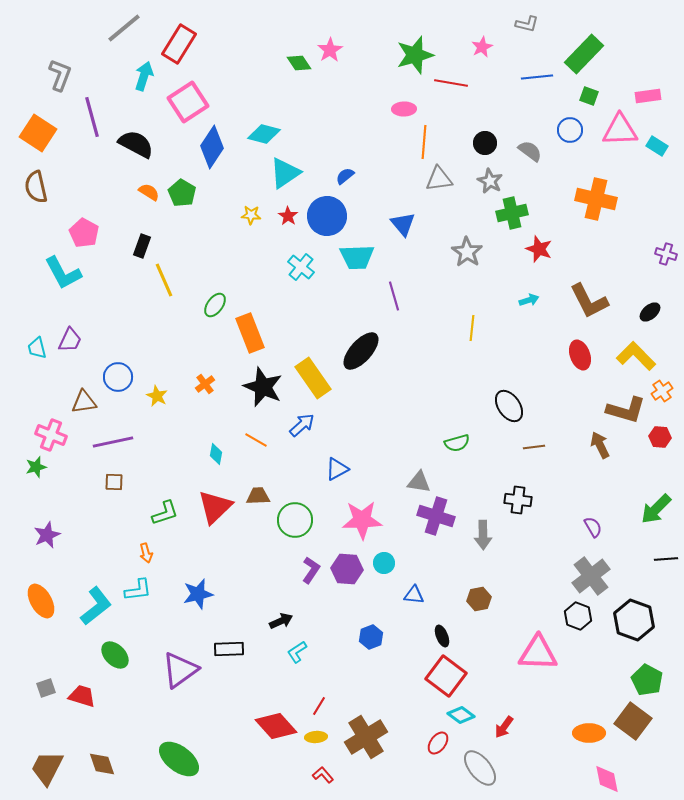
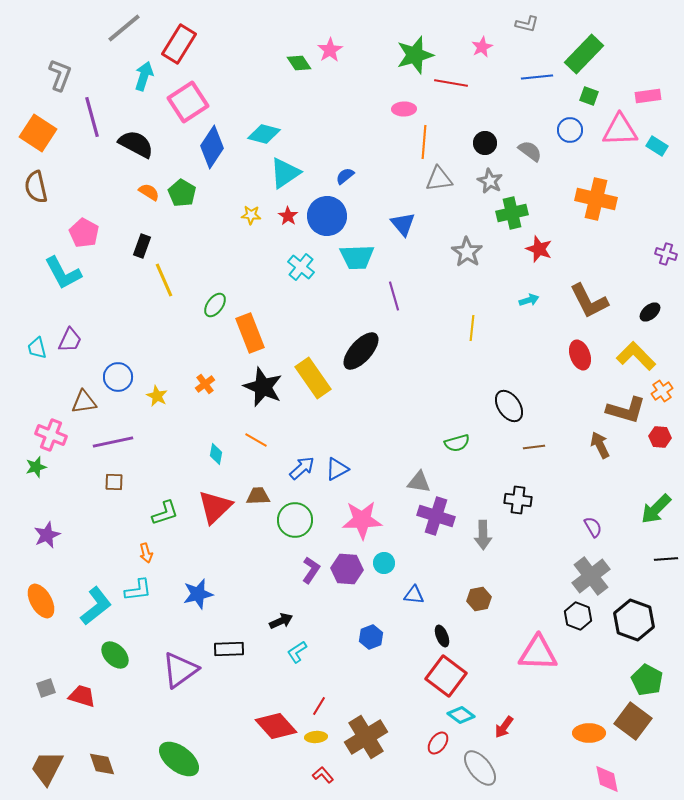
blue arrow at (302, 425): moved 43 px down
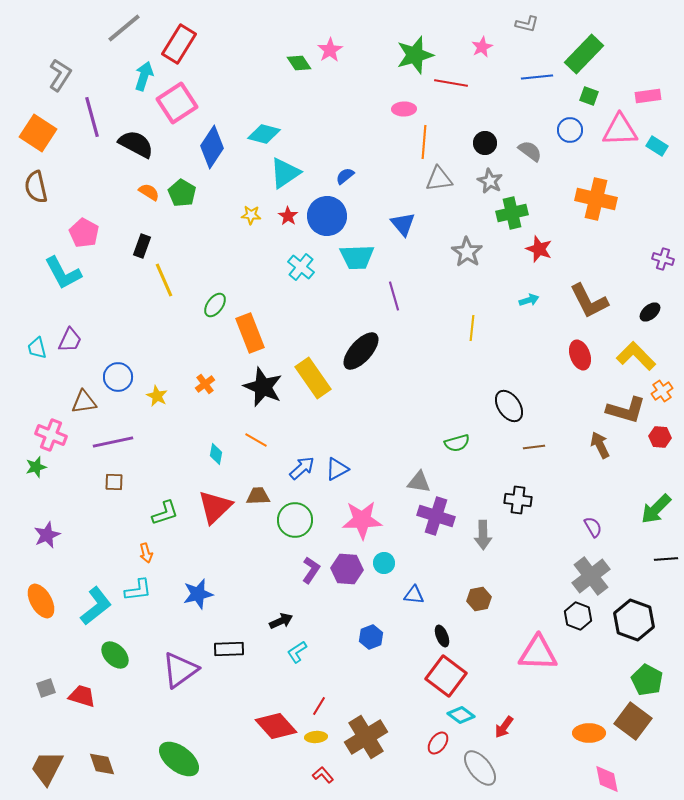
gray L-shape at (60, 75): rotated 12 degrees clockwise
pink square at (188, 102): moved 11 px left, 1 px down
purple cross at (666, 254): moved 3 px left, 5 px down
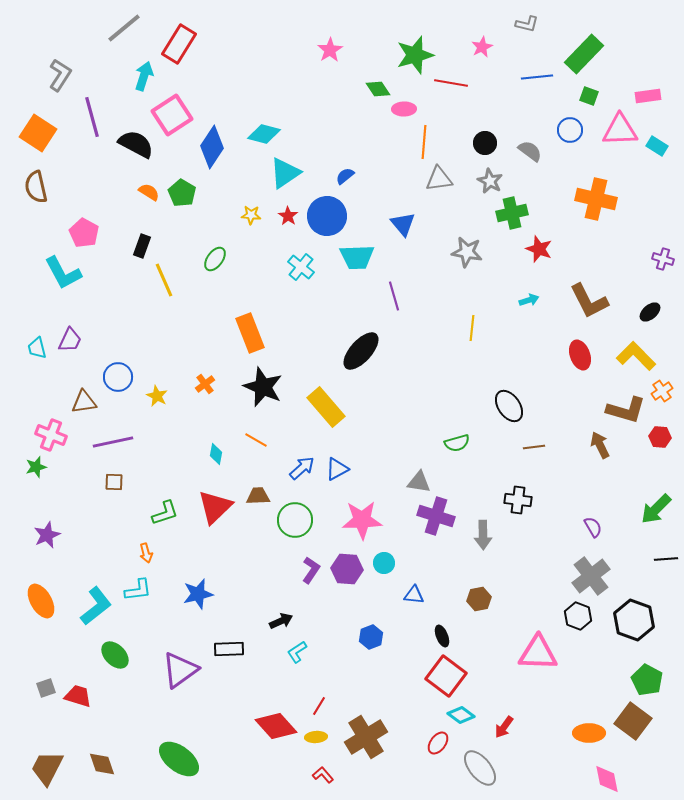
green diamond at (299, 63): moved 79 px right, 26 px down
pink square at (177, 103): moved 5 px left, 12 px down
gray star at (467, 252): rotated 24 degrees counterclockwise
green ellipse at (215, 305): moved 46 px up
yellow rectangle at (313, 378): moved 13 px right, 29 px down; rotated 6 degrees counterclockwise
red trapezoid at (82, 696): moved 4 px left
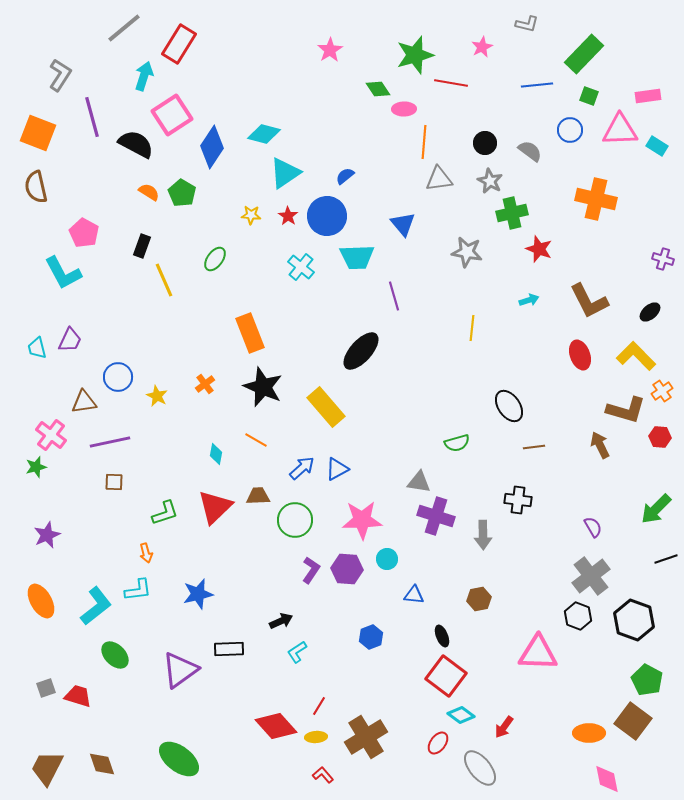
blue line at (537, 77): moved 8 px down
orange square at (38, 133): rotated 12 degrees counterclockwise
pink cross at (51, 435): rotated 16 degrees clockwise
purple line at (113, 442): moved 3 px left
black line at (666, 559): rotated 15 degrees counterclockwise
cyan circle at (384, 563): moved 3 px right, 4 px up
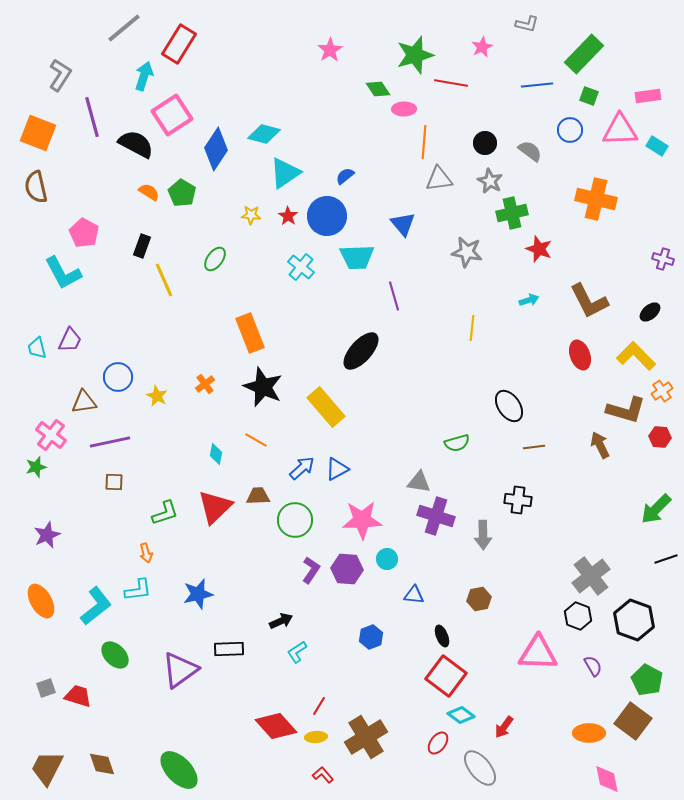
blue diamond at (212, 147): moved 4 px right, 2 px down
purple semicircle at (593, 527): moved 139 px down
green ellipse at (179, 759): moved 11 px down; rotated 9 degrees clockwise
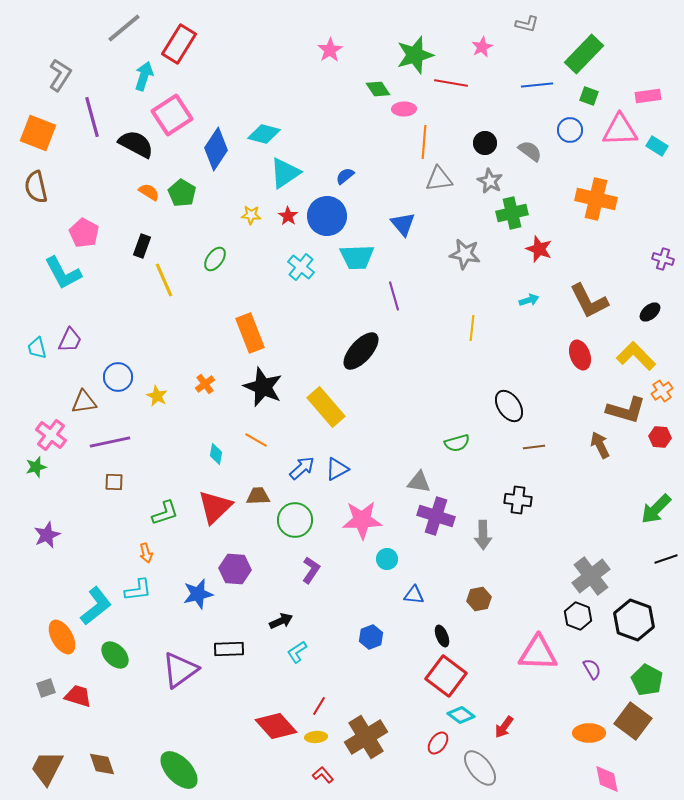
gray star at (467, 252): moved 2 px left, 2 px down
purple hexagon at (347, 569): moved 112 px left
orange ellipse at (41, 601): moved 21 px right, 36 px down
purple semicircle at (593, 666): moved 1 px left, 3 px down
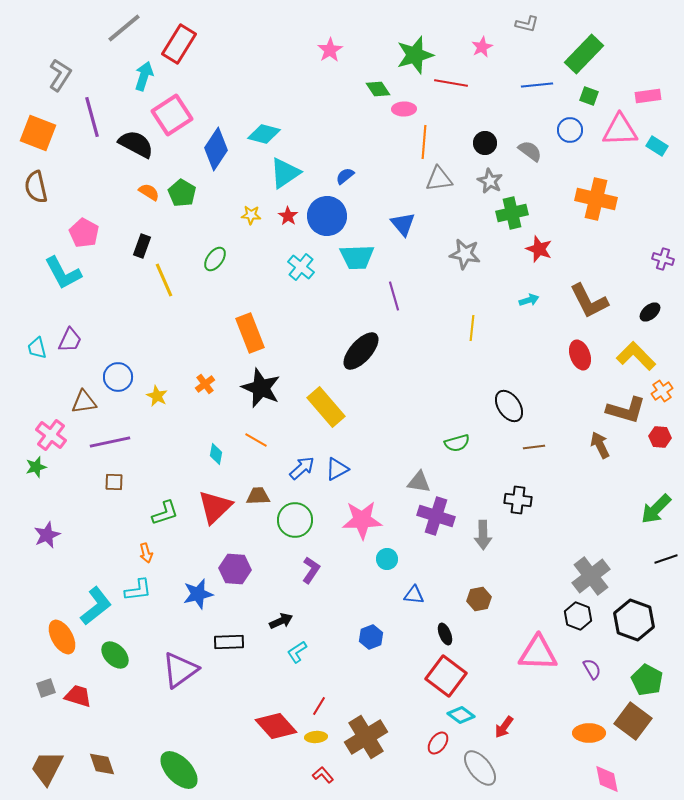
black star at (263, 387): moved 2 px left, 1 px down
black ellipse at (442, 636): moved 3 px right, 2 px up
black rectangle at (229, 649): moved 7 px up
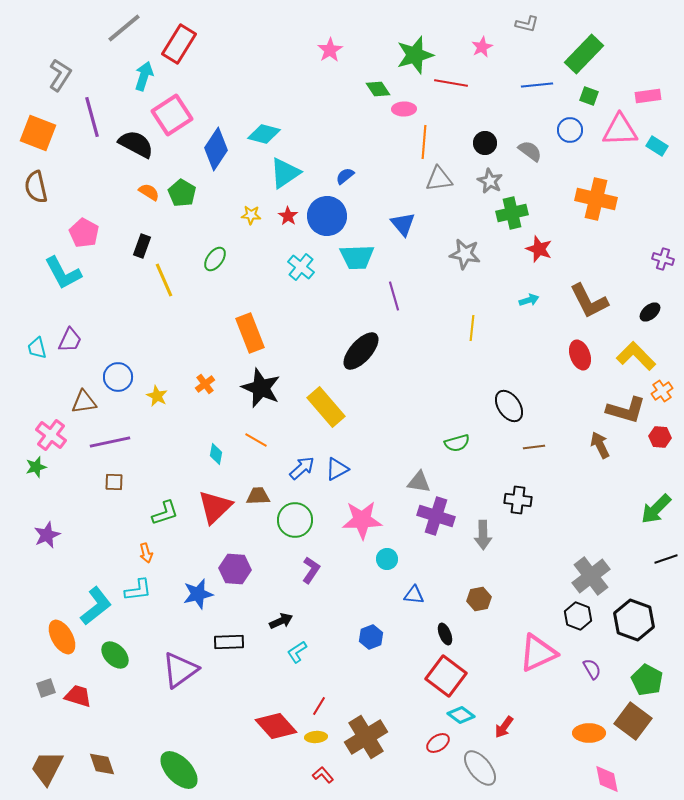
pink triangle at (538, 653): rotated 27 degrees counterclockwise
red ellipse at (438, 743): rotated 20 degrees clockwise
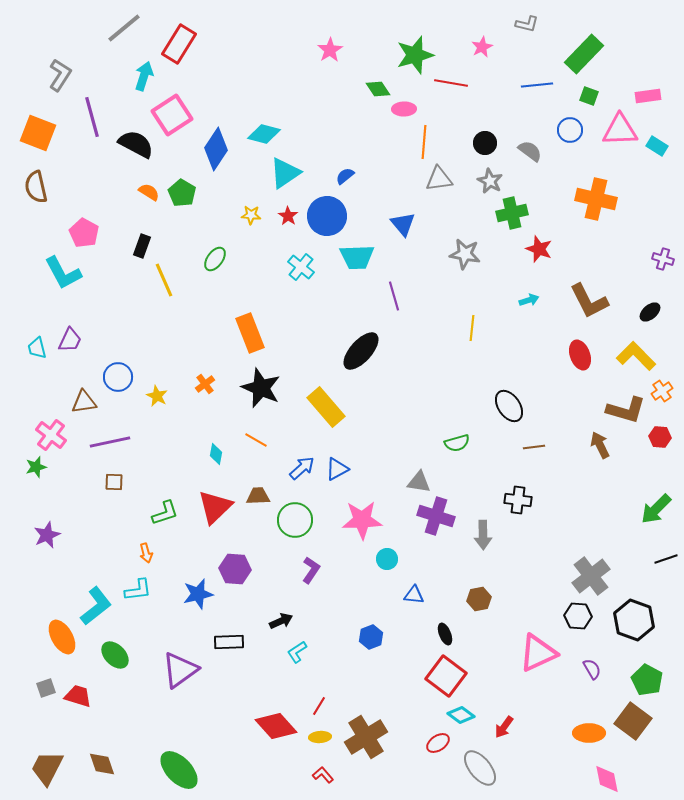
black hexagon at (578, 616): rotated 16 degrees counterclockwise
yellow ellipse at (316, 737): moved 4 px right
